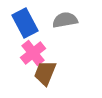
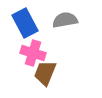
pink cross: rotated 35 degrees counterclockwise
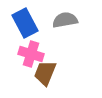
pink cross: moved 2 px left, 1 px down
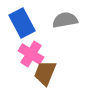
blue rectangle: moved 3 px left
pink cross: rotated 15 degrees clockwise
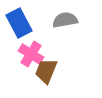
blue rectangle: moved 3 px left
brown trapezoid: moved 1 px right, 2 px up
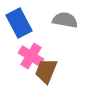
gray semicircle: rotated 20 degrees clockwise
pink cross: moved 2 px down
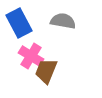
gray semicircle: moved 2 px left, 1 px down
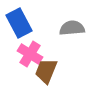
gray semicircle: moved 9 px right, 7 px down; rotated 15 degrees counterclockwise
pink cross: moved 1 px left, 2 px up
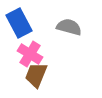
gray semicircle: moved 3 px left, 1 px up; rotated 20 degrees clockwise
brown trapezoid: moved 10 px left, 4 px down
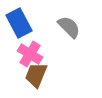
gray semicircle: rotated 30 degrees clockwise
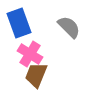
blue rectangle: rotated 8 degrees clockwise
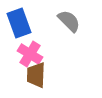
gray semicircle: moved 6 px up
brown trapezoid: rotated 20 degrees counterclockwise
